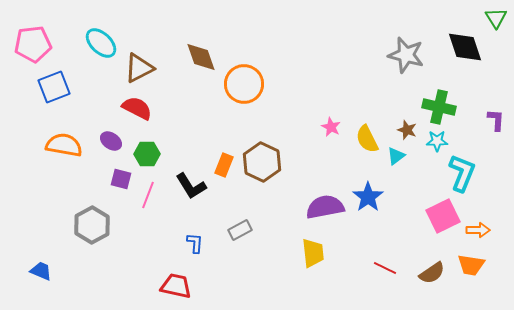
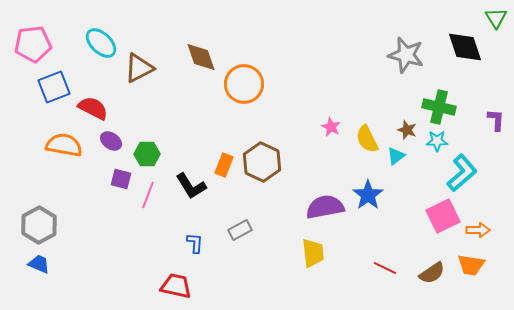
red semicircle: moved 44 px left
cyan L-shape: rotated 27 degrees clockwise
blue star: moved 2 px up
gray hexagon: moved 53 px left
blue trapezoid: moved 2 px left, 7 px up
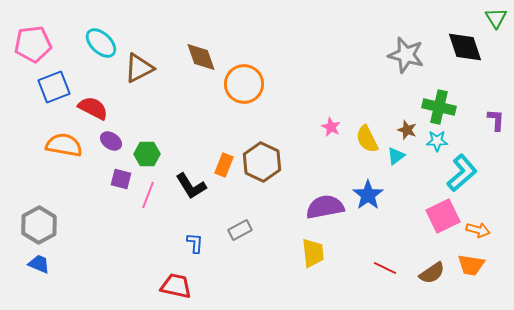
orange arrow: rotated 15 degrees clockwise
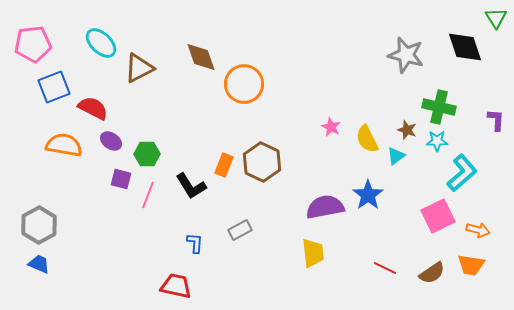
pink square: moved 5 px left
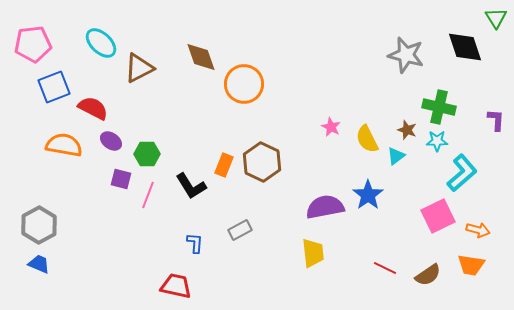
brown semicircle: moved 4 px left, 2 px down
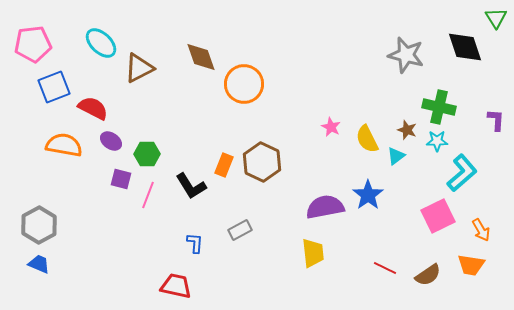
orange arrow: moved 3 px right; rotated 45 degrees clockwise
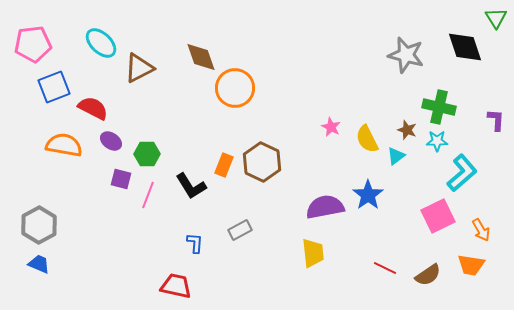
orange circle: moved 9 px left, 4 px down
